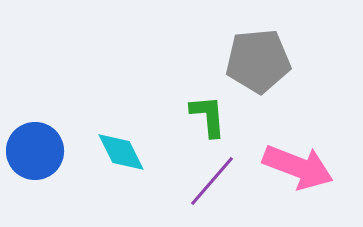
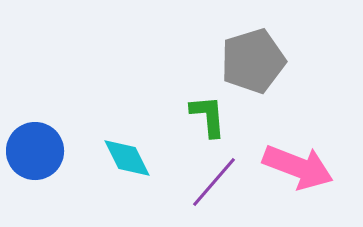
gray pentagon: moved 5 px left; rotated 12 degrees counterclockwise
cyan diamond: moved 6 px right, 6 px down
purple line: moved 2 px right, 1 px down
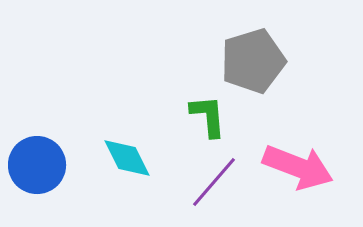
blue circle: moved 2 px right, 14 px down
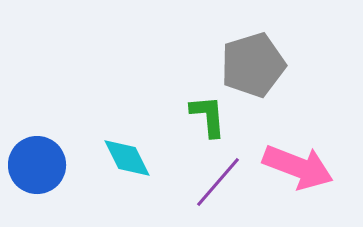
gray pentagon: moved 4 px down
purple line: moved 4 px right
